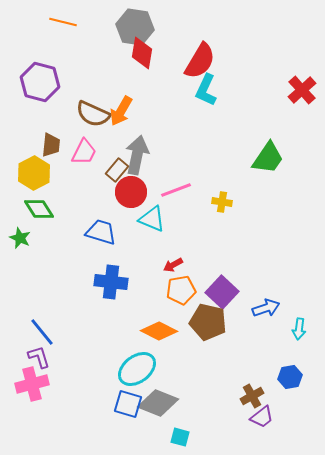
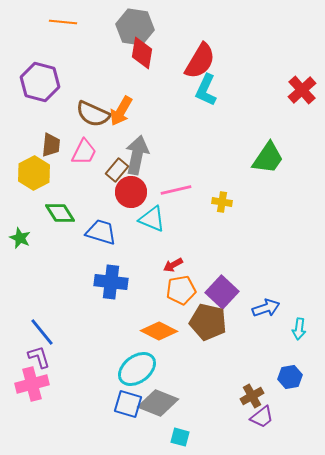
orange line: rotated 8 degrees counterclockwise
pink line: rotated 8 degrees clockwise
green diamond: moved 21 px right, 4 px down
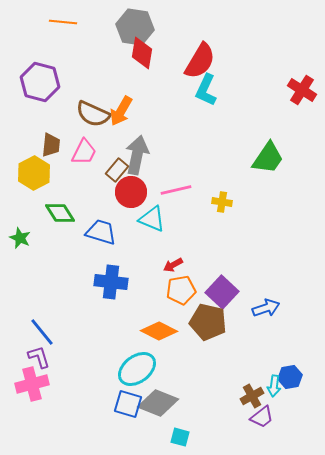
red cross: rotated 16 degrees counterclockwise
cyan arrow: moved 25 px left, 57 px down
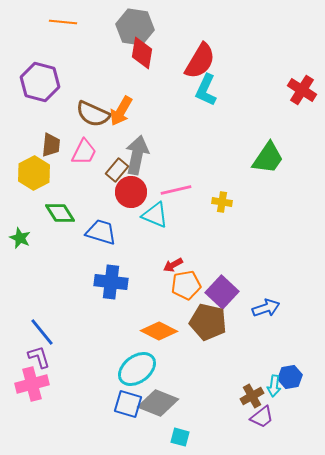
cyan triangle: moved 3 px right, 4 px up
orange pentagon: moved 5 px right, 5 px up
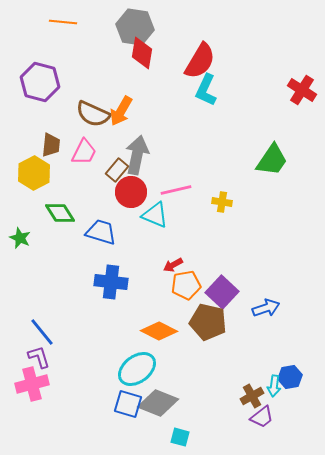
green trapezoid: moved 4 px right, 2 px down
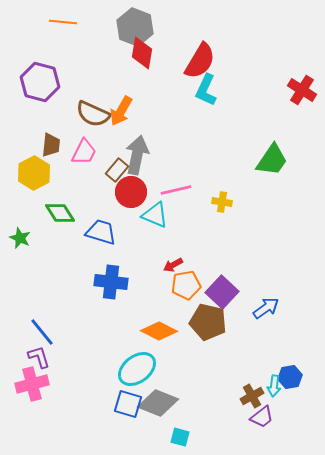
gray hexagon: rotated 12 degrees clockwise
blue arrow: rotated 16 degrees counterclockwise
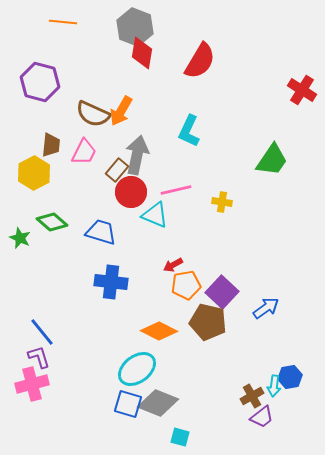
cyan L-shape: moved 17 px left, 41 px down
green diamond: moved 8 px left, 9 px down; rotated 16 degrees counterclockwise
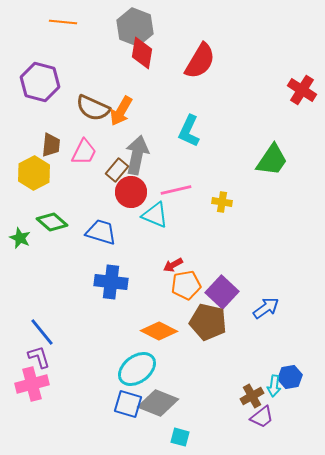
brown semicircle: moved 6 px up
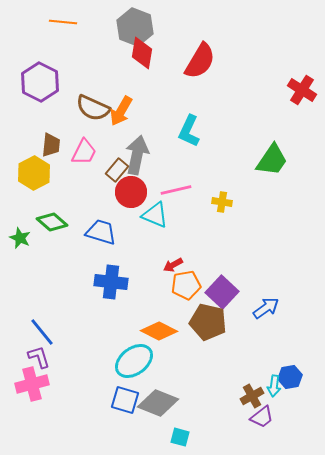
purple hexagon: rotated 12 degrees clockwise
cyan ellipse: moved 3 px left, 8 px up
blue square: moved 3 px left, 4 px up
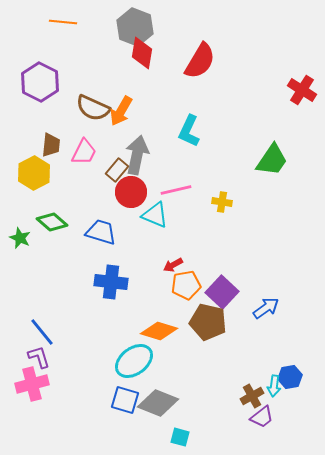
orange diamond: rotated 9 degrees counterclockwise
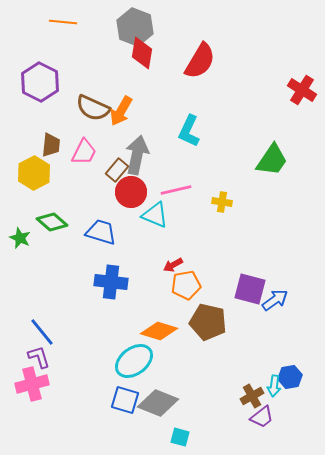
purple square: moved 28 px right, 3 px up; rotated 28 degrees counterclockwise
blue arrow: moved 9 px right, 8 px up
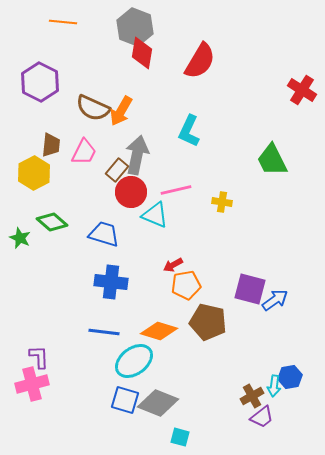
green trapezoid: rotated 120 degrees clockwise
blue trapezoid: moved 3 px right, 2 px down
blue line: moved 62 px right; rotated 44 degrees counterclockwise
purple L-shape: rotated 15 degrees clockwise
